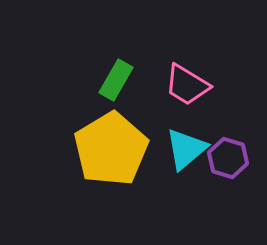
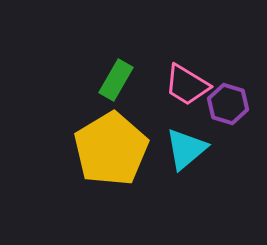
purple hexagon: moved 54 px up
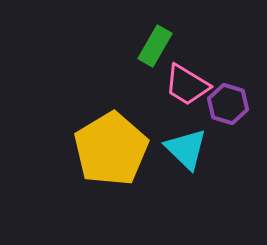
green rectangle: moved 39 px right, 34 px up
cyan triangle: rotated 36 degrees counterclockwise
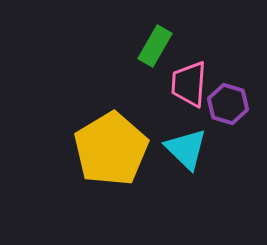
pink trapezoid: moved 2 px right, 1 px up; rotated 63 degrees clockwise
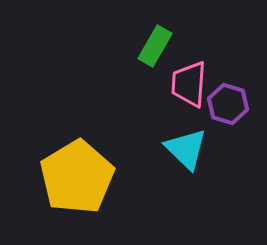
yellow pentagon: moved 34 px left, 28 px down
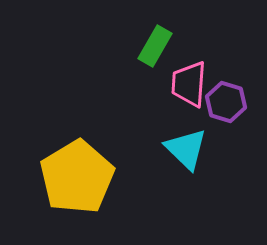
purple hexagon: moved 2 px left, 2 px up
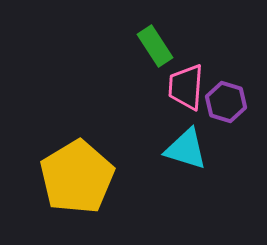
green rectangle: rotated 63 degrees counterclockwise
pink trapezoid: moved 3 px left, 3 px down
cyan triangle: rotated 27 degrees counterclockwise
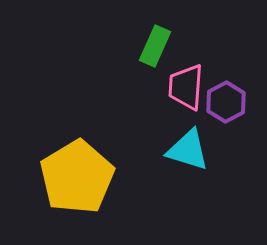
green rectangle: rotated 57 degrees clockwise
purple hexagon: rotated 15 degrees clockwise
cyan triangle: moved 2 px right, 1 px down
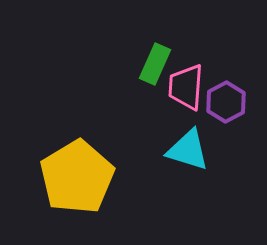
green rectangle: moved 18 px down
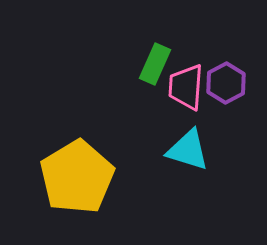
purple hexagon: moved 19 px up
